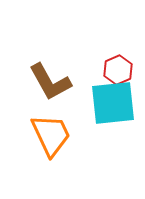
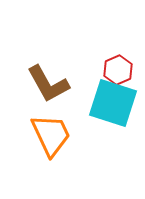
brown L-shape: moved 2 px left, 2 px down
cyan square: rotated 24 degrees clockwise
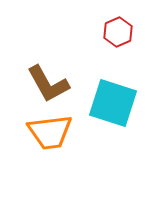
red hexagon: moved 38 px up
orange trapezoid: moved 1 px left, 3 px up; rotated 108 degrees clockwise
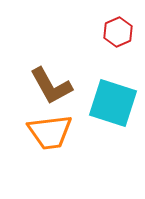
brown L-shape: moved 3 px right, 2 px down
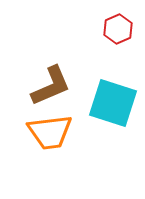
red hexagon: moved 3 px up
brown L-shape: rotated 84 degrees counterclockwise
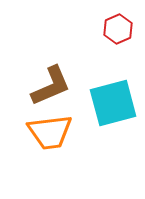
cyan square: rotated 33 degrees counterclockwise
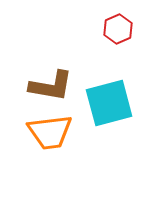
brown L-shape: rotated 33 degrees clockwise
cyan square: moved 4 px left
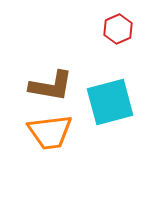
cyan square: moved 1 px right, 1 px up
